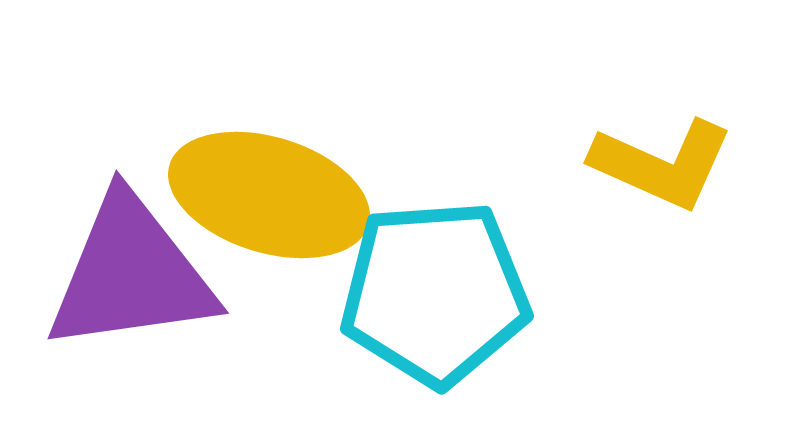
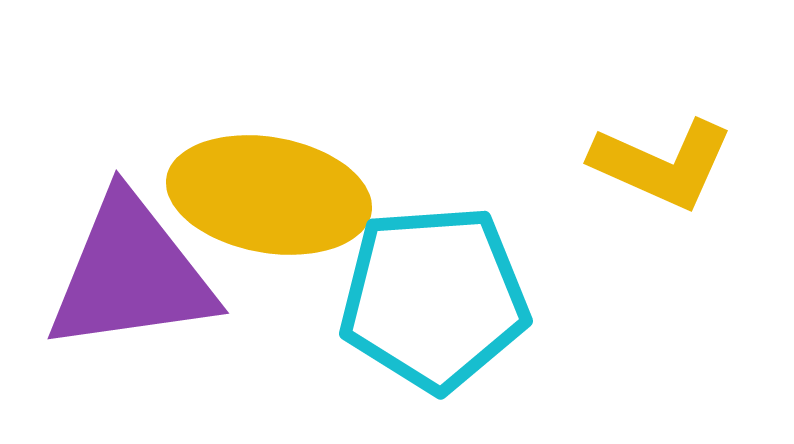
yellow ellipse: rotated 7 degrees counterclockwise
cyan pentagon: moved 1 px left, 5 px down
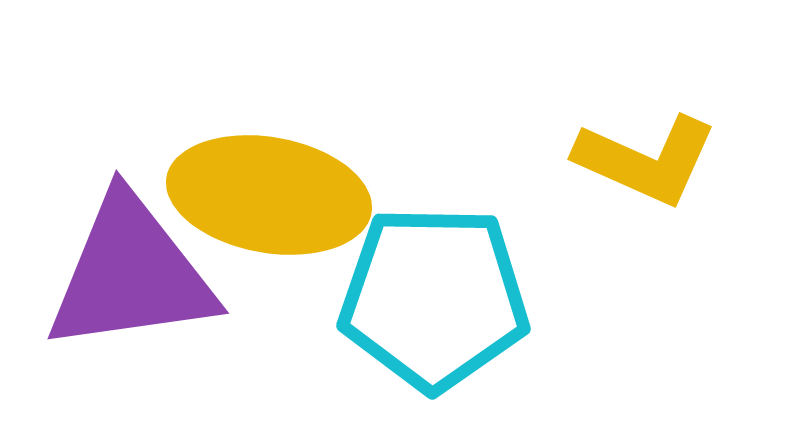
yellow L-shape: moved 16 px left, 4 px up
cyan pentagon: rotated 5 degrees clockwise
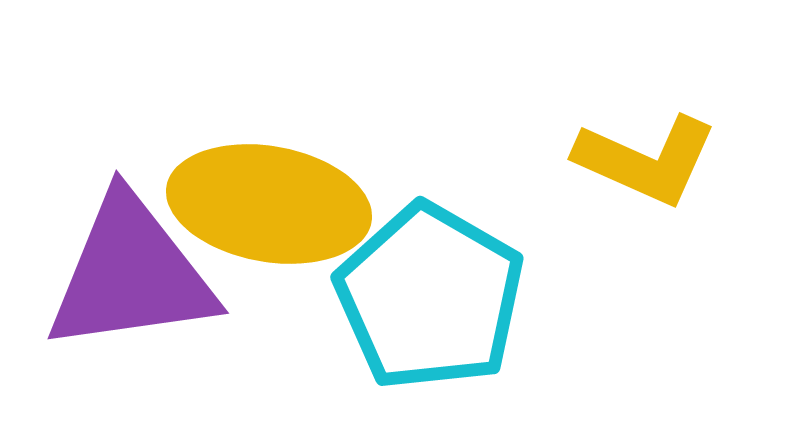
yellow ellipse: moved 9 px down
cyan pentagon: moved 4 px left, 1 px up; rotated 29 degrees clockwise
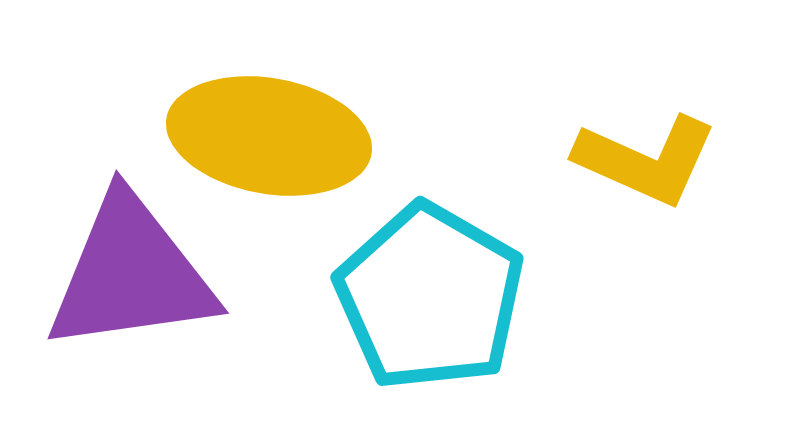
yellow ellipse: moved 68 px up
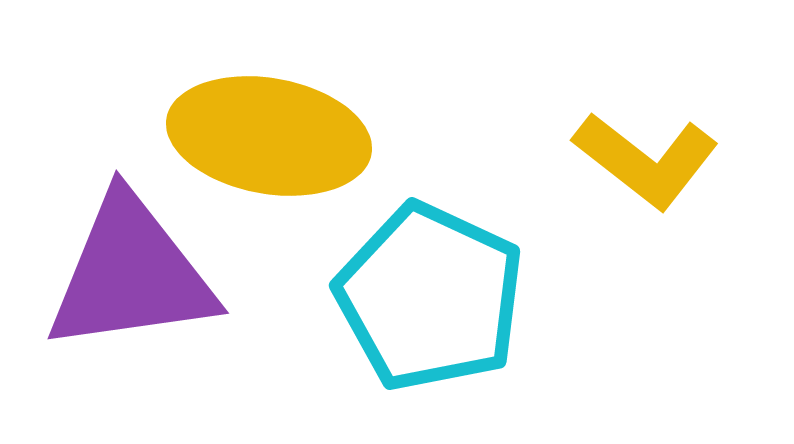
yellow L-shape: rotated 14 degrees clockwise
cyan pentagon: rotated 5 degrees counterclockwise
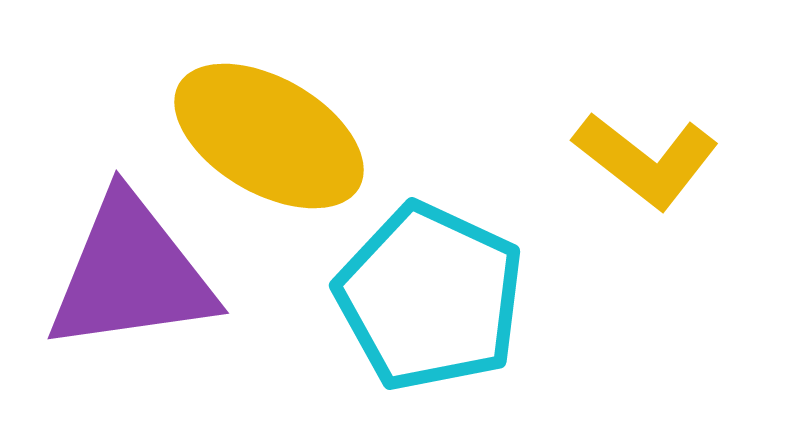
yellow ellipse: rotated 20 degrees clockwise
